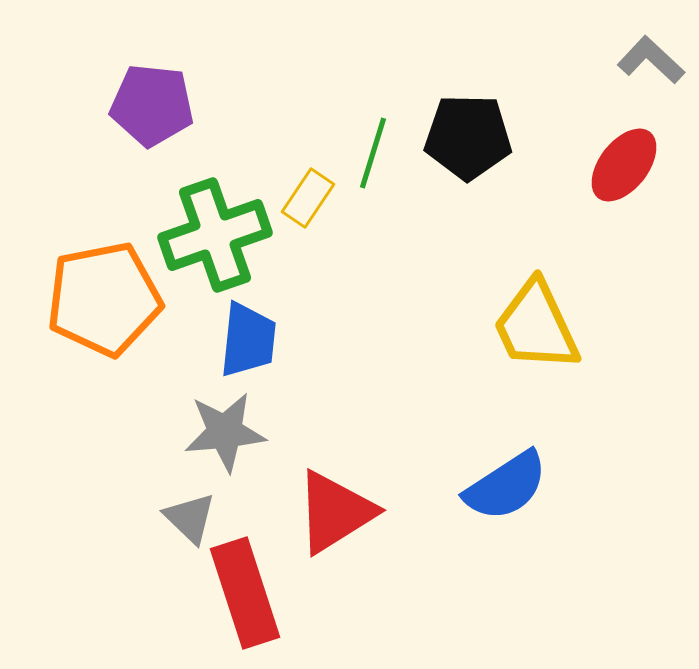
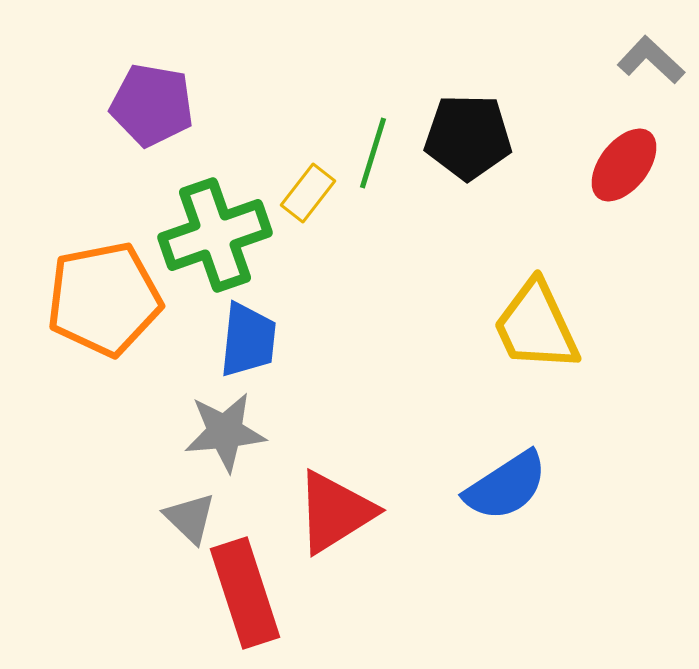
purple pentagon: rotated 4 degrees clockwise
yellow rectangle: moved 5 px up; rotated 4 degrees clockwise
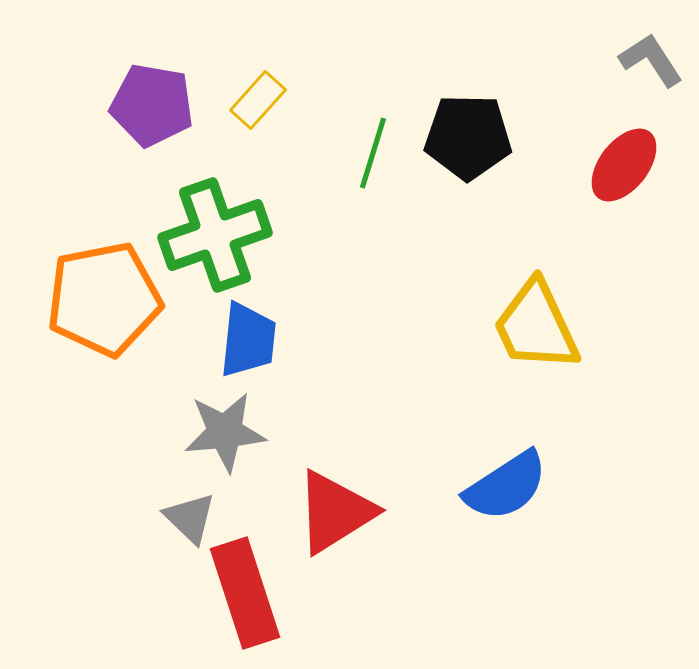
gray L-shape: rotated 14 degrees clockwise
yellow rectangle: moved 50 px left, 93 px up; rotated 4 degrees clockwise
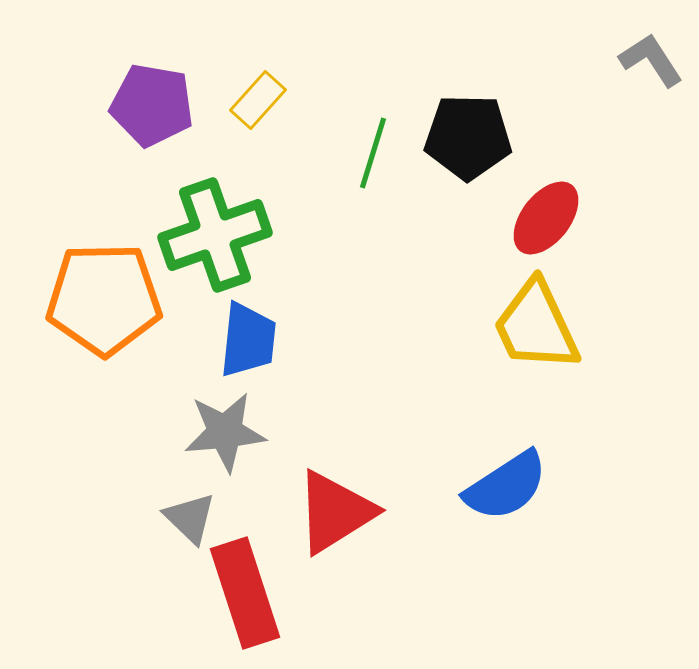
red ellipse: moved 78 px left, 53 px down
orange pentagon: rotated 10 degrees clockwise
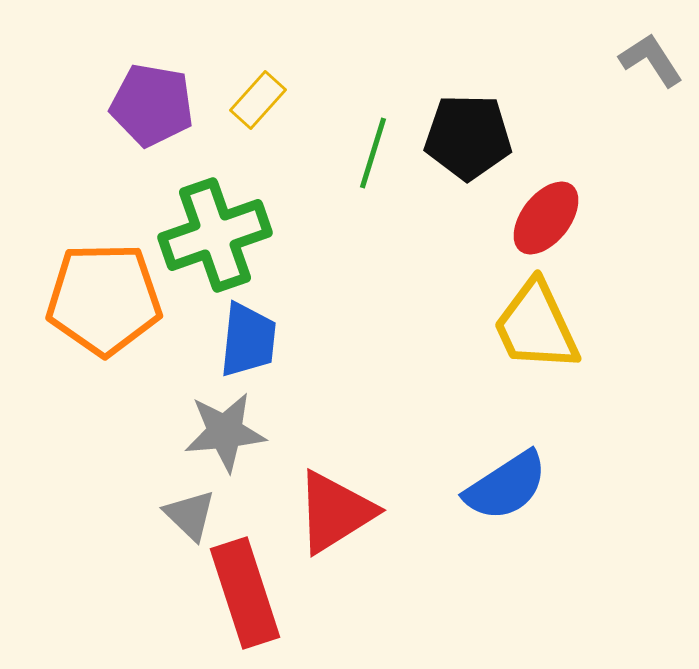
gray triangle: moved 3 px up
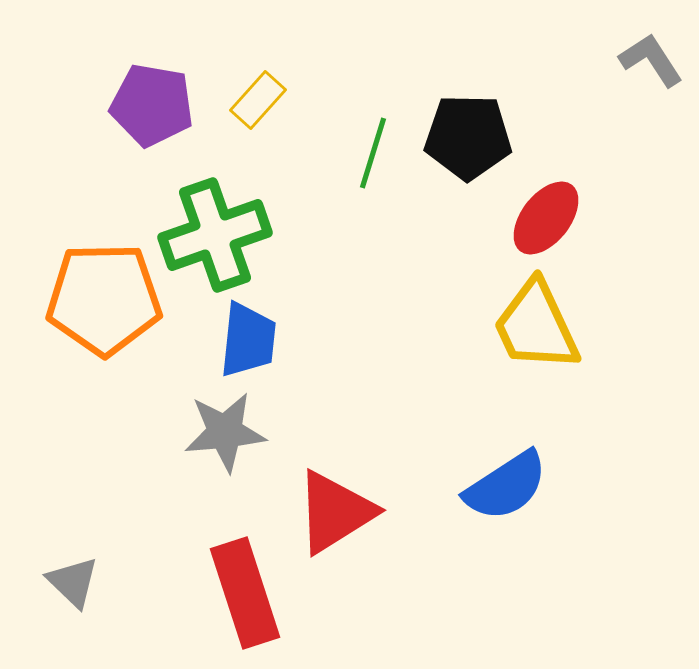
gray triangle: moved 117 px left, 67 px down
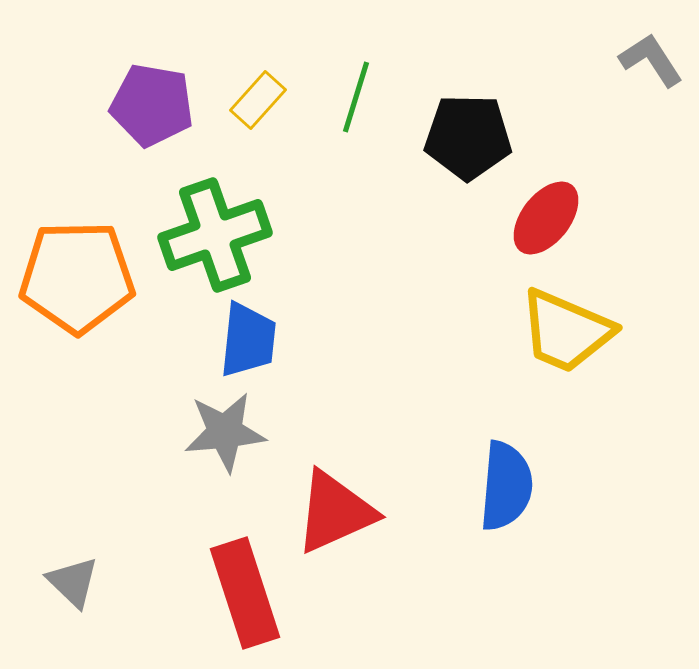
green line: moved 17 px left, 56 px up
orange pentagon: moved 27 px left, 22 px up
yellow trapezoid: moved 30 px right, 5 px down; rotated 42 degrees counterclockwise
blue semicircle: rotated 52 degrees counterclockwise
red triangle: rotated 8 degrees clockwise
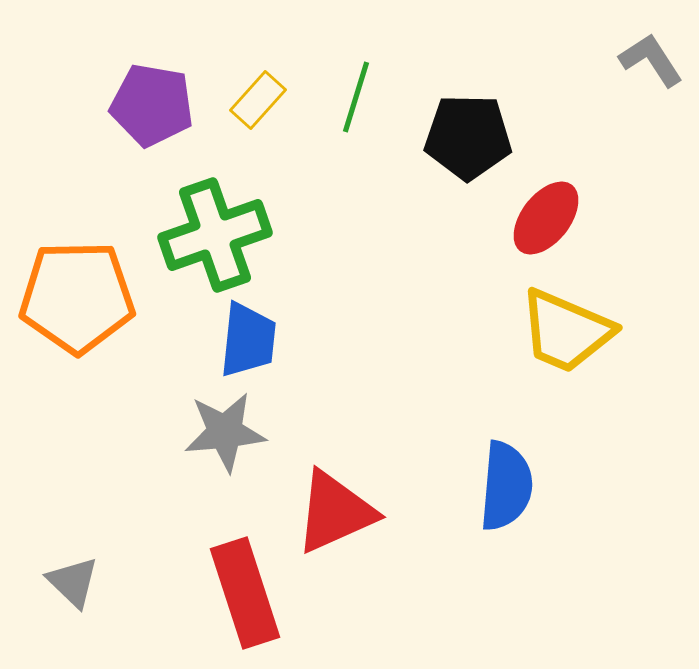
orange pentagon: moved 20 px down
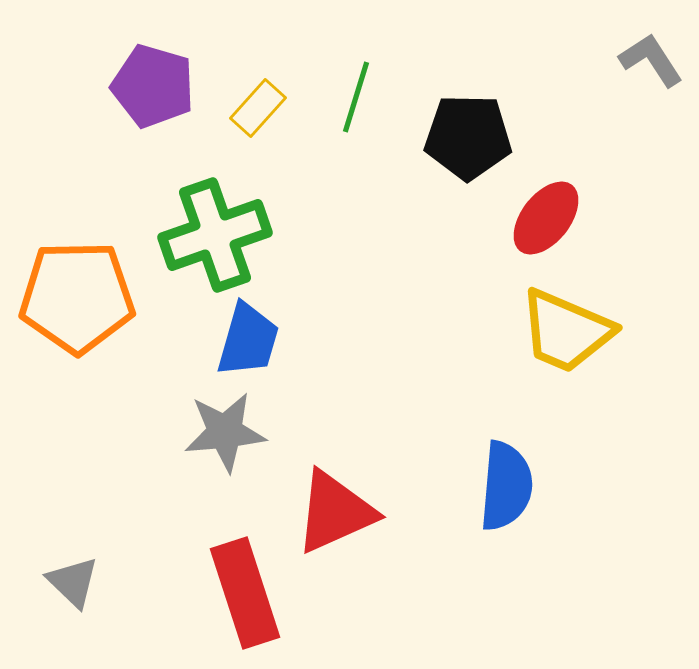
yellow rectangle: moved 8 px down
purple pentagon: moved 1 px right, 19 px up; rotated 6 degrees clockwise
blue trapezoid: rotated 10 degrees clockwise
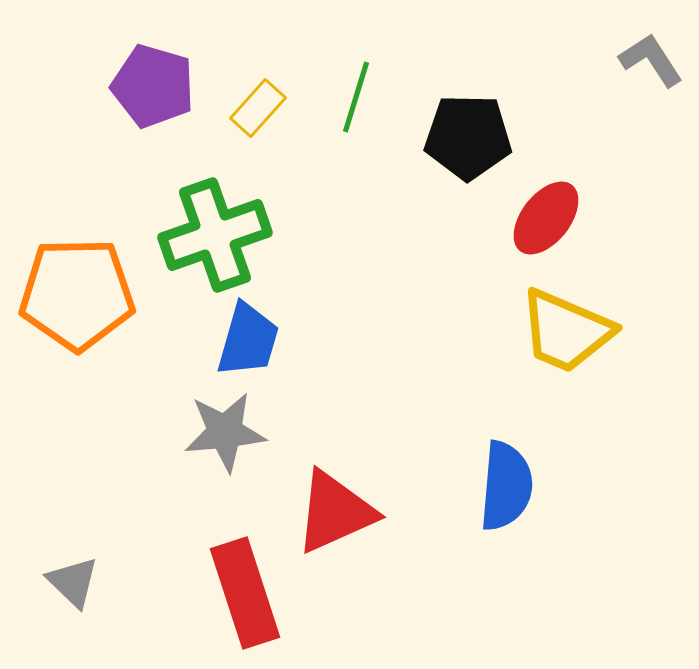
orange pentagon: moved 3 px up
